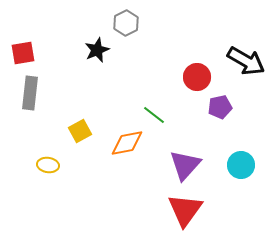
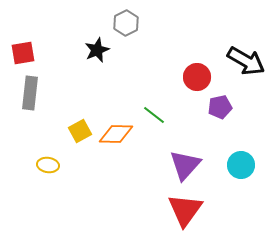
orange diamond: moved 11 px left, 9 px up; rotated 12 degrees clockwise
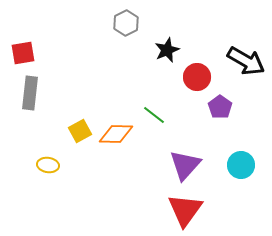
black star: moved 70 px right
purple pentagon: rotated 25 degrees counterclockwise
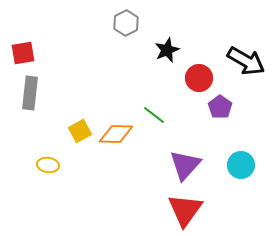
red circle: moved 2 px right, 1 px down
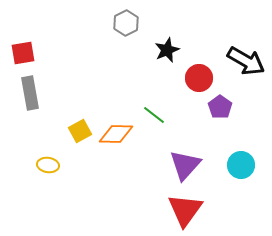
gray rectangle: rotated 16 degrees counterclockwise
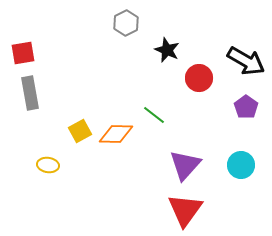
black star: rotated 25 degrees counterclockwise
purple pentagon: moved 26 px right
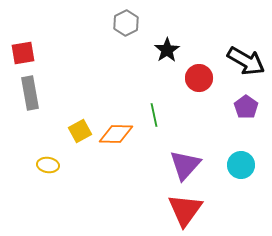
black star: rotated 15 degrees clockwise
green line: rotated 40 degrees clockwise
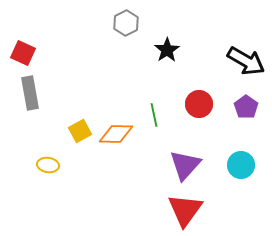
red square: rotated 35 degrees clockwise
red circle: moved 26 px down
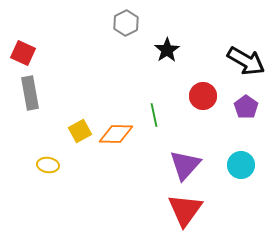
red circle: moved 4 px right, 8 px up
